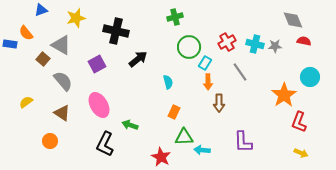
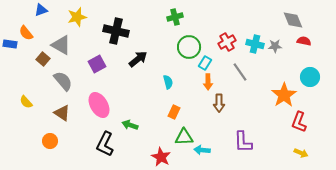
yellow star: moved 1 px right, 1 px up
yellow semicircle: rotated 96 degrees counterclockwise
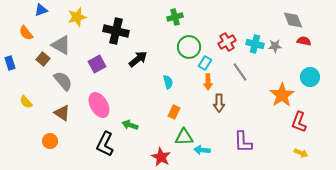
blue rectangle: moved 19 px down; rotated 64 degrees clockwise
orange star: moved 2 px left
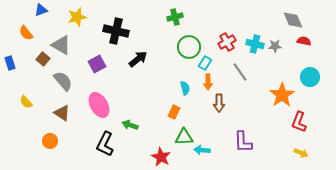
cyan semicircle: moved 17 px right, 6 px down
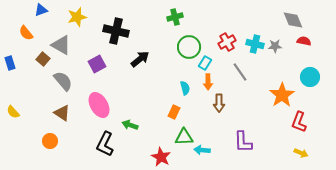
black arrow: moved 2 px right
yellow semicircle: moved 13 px left, 10 px down
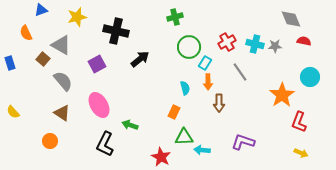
gray diamond: moved 2 px left, 1 px up
orange semicircle: rotated 14 degrees clockwise
purple L-shape: rotated 110 degrees clockwise
